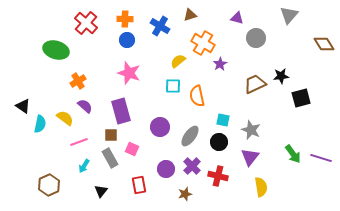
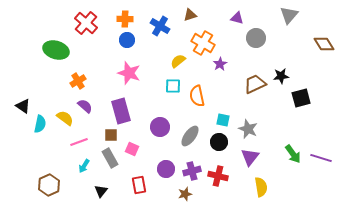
gray star at (251, 130): moved 3 px left, 1 px up
purple cross at (192, 166): moved 5 px down; rotated 30 degrees clockwise
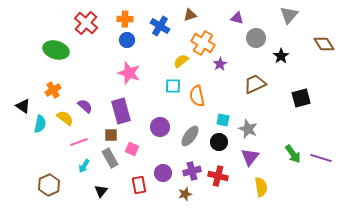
yellow semicircle at (178, 61): moved 3 px right
black star at (281, 76): moved 20 px up; rotated 28 degrees counterclockwise
orange cross at (78, 81): moved 25 px left, 9 px down
purple circle at (166, 169): moved 3 px left, 4 px down
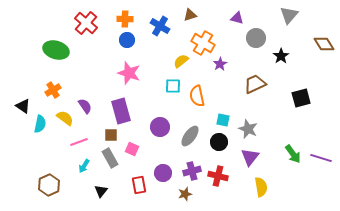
purple semicircle at (85, 106): rotated 14 degrees clockwise
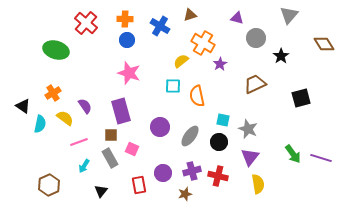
orange cross at (53, 90): moved 3 px down
yellow semicircle at (261, 187): moved 3 px left, 3 px up
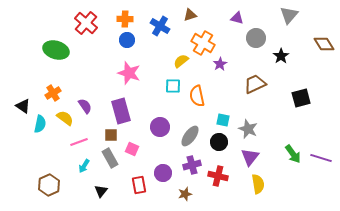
purple cross at (192, 171): moved 6 px up
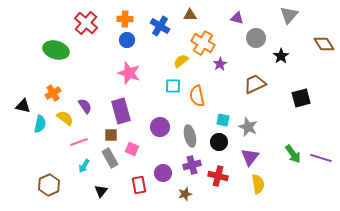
brown triangle at (190, 15): rotated 16 degrees clockwise
black triangle at (23, 106): rotated 21 degrees counterclockwise
gray star at (248, 129): moved 2 px up
gray ellipse at (190, 136): rotated 50 degrees counterclockwise
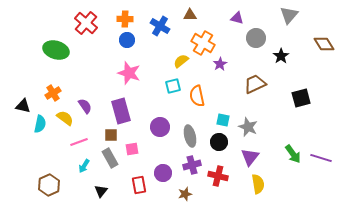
cyan square at (173, 86): rotated 14 degrees counterclockwise
pink square at (132, 149): rotated 32 degrees counterclockwise
